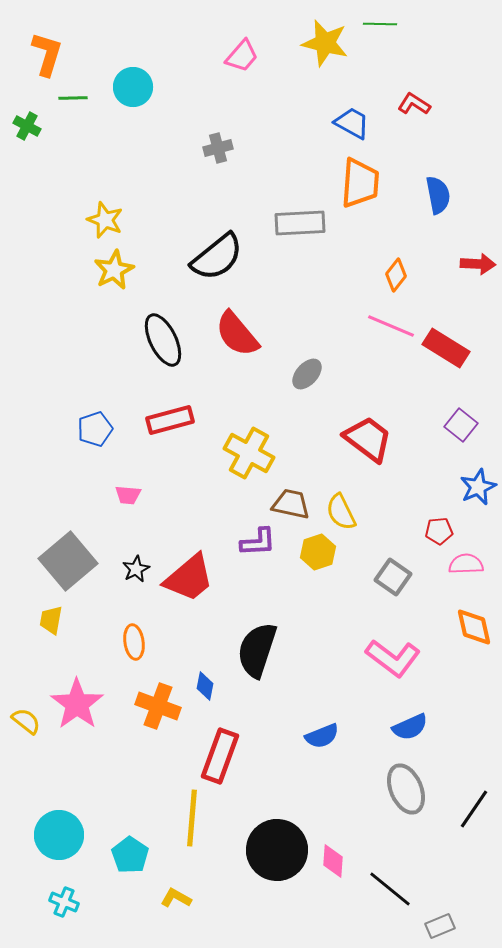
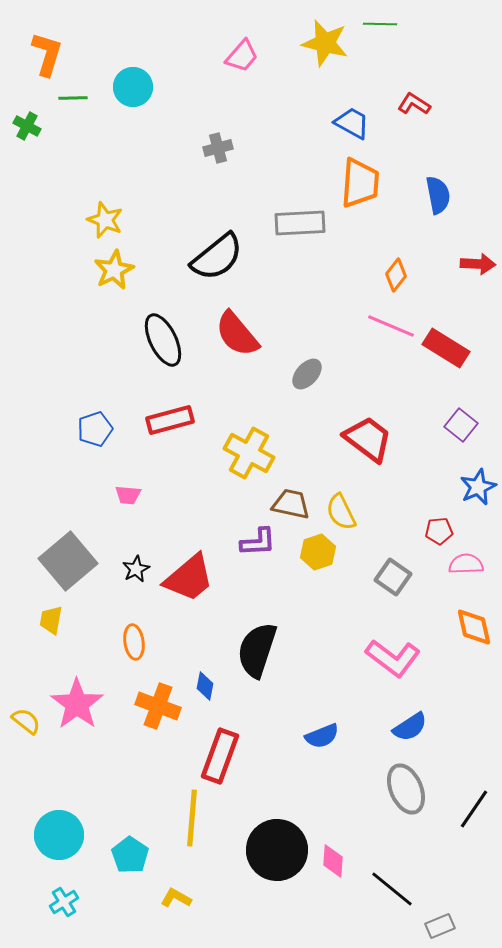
blue semicircle at (410, 727): rotated 9 degrees counterclockwise
black line at (390, 889): moved 2 px right
cyan cross at (64, 902): rotated 36 degrees clockwise
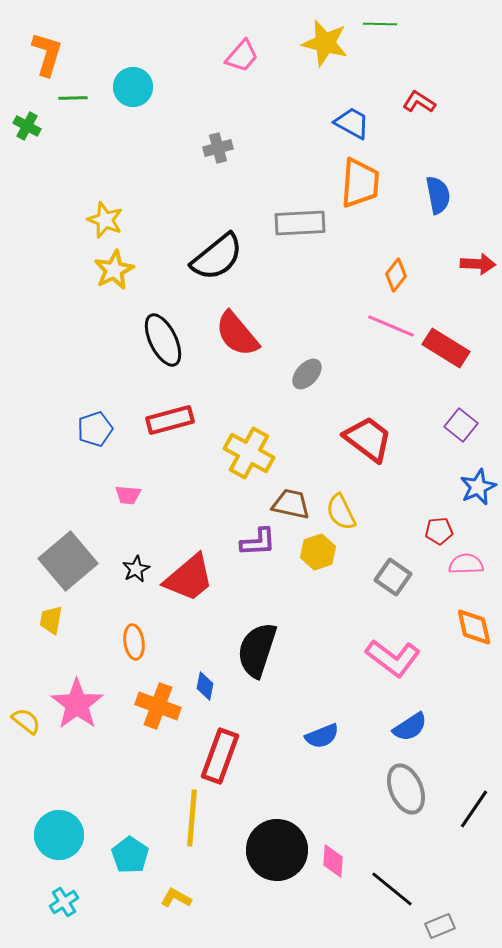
red L-shape at (414, 104): moved 5 px right, 2 px up
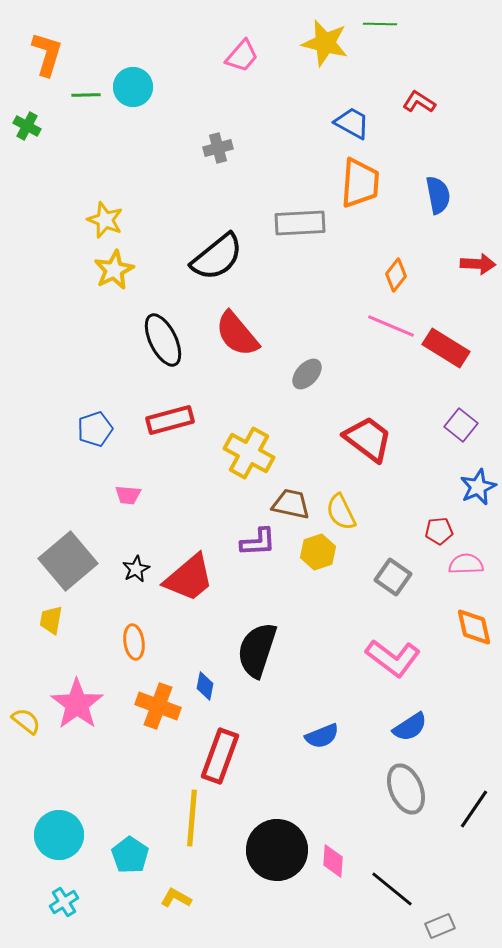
green line at (73, 98): moved 13 px right, 3 px up
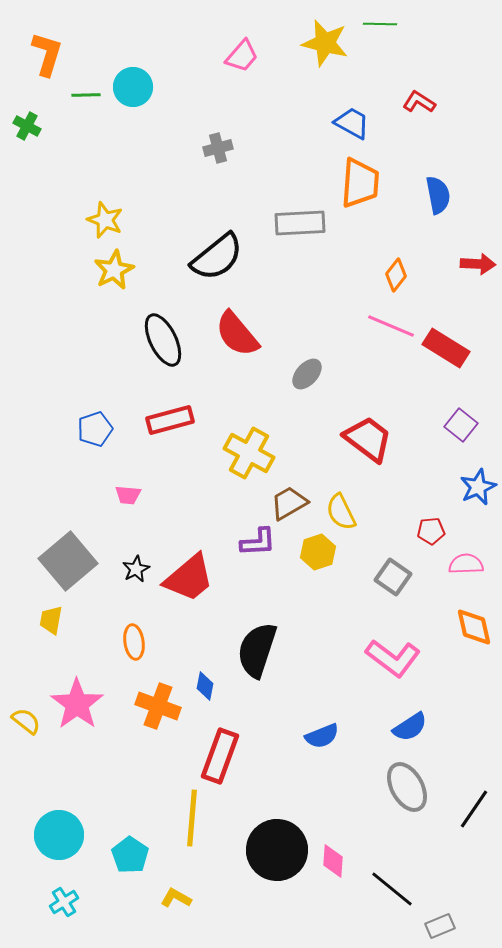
brown trapezoid at (291, 504): moved 2 px left, 1 px up; rotated 42 degrees counterclockwise
red pentagon at (439, 531): moved 8 px left
gray ellipse at (406, 789): moved 1 px right, 2 px up; rotated 6 degrees counterclockwise
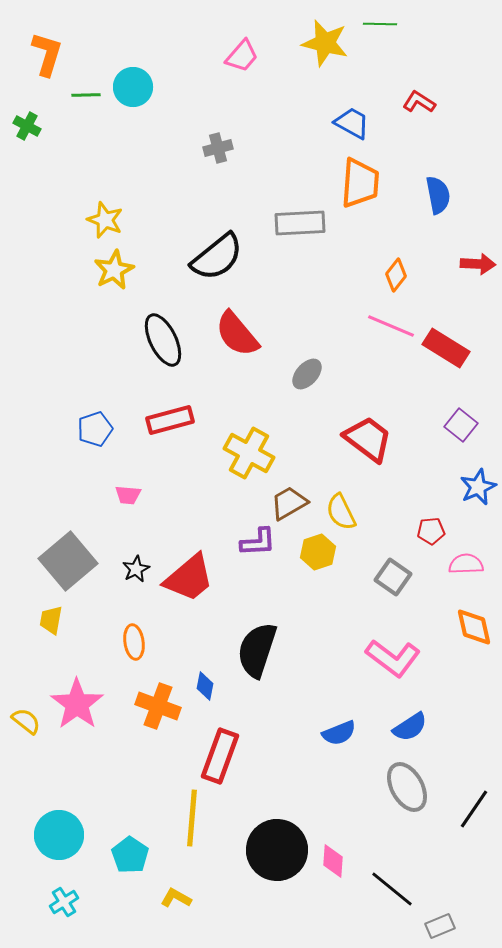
blue semicircle at (322, 736): moved 17 px right, 3 px up
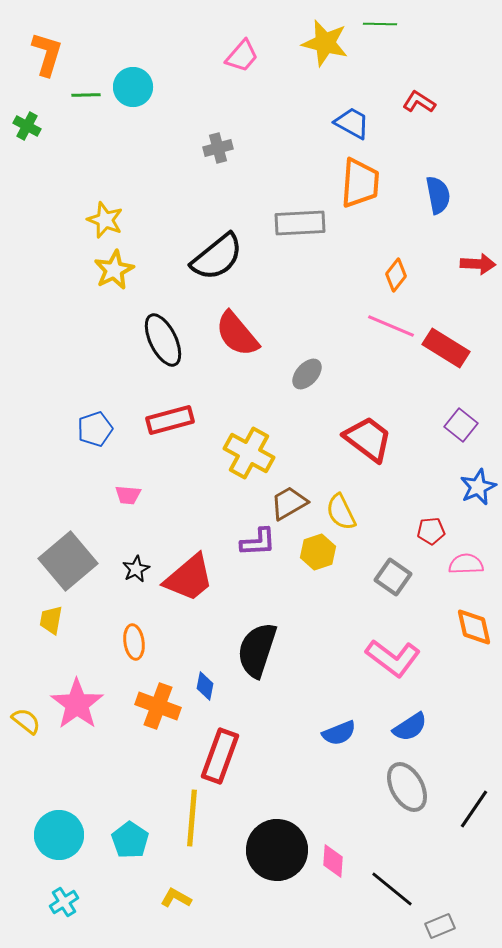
cyan pentagon at (130, 855): moved 15 px up
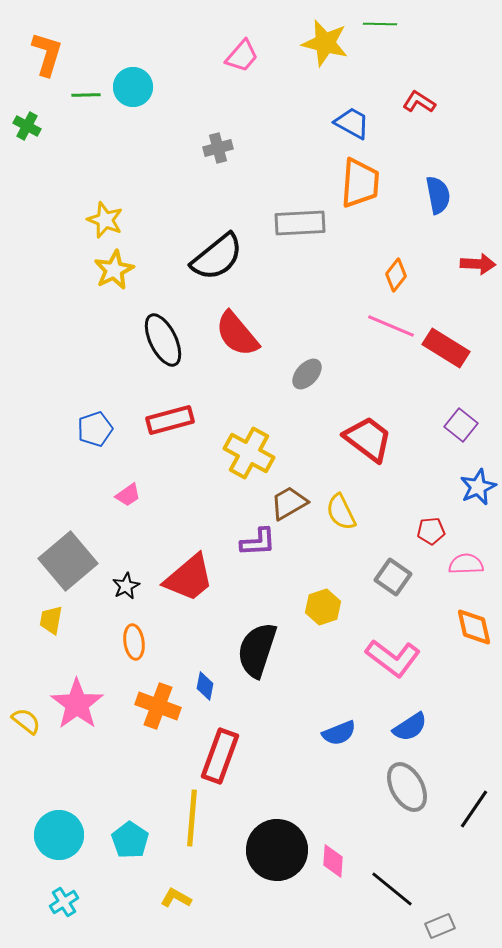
pink trapezoid at (128, 495): rotated 40 degrees counterclockwise
yellow hexagon at (318, 552): moved 5 px right, 55 px down
black star at (136, 569): moved 10 px left, 17 px down
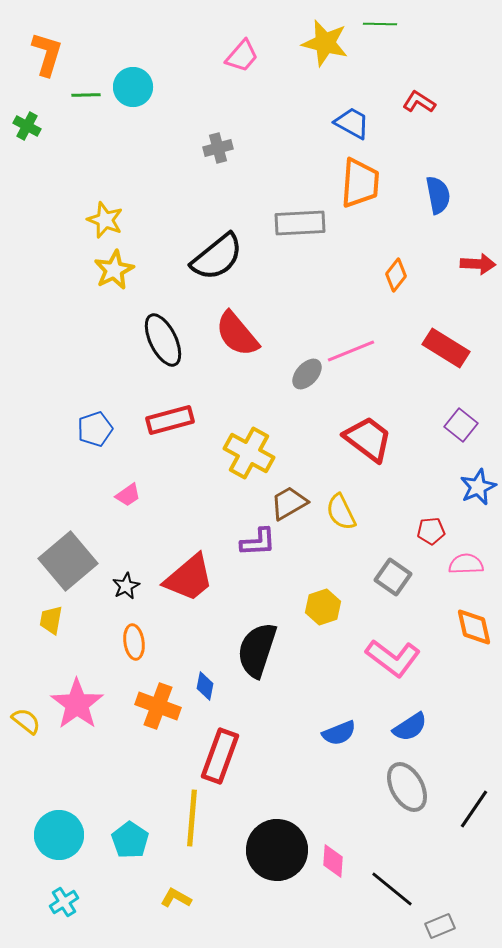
pink line at (391, 326): moved 40 px left, 25 px down; rotated 45 degrees counterclockwise
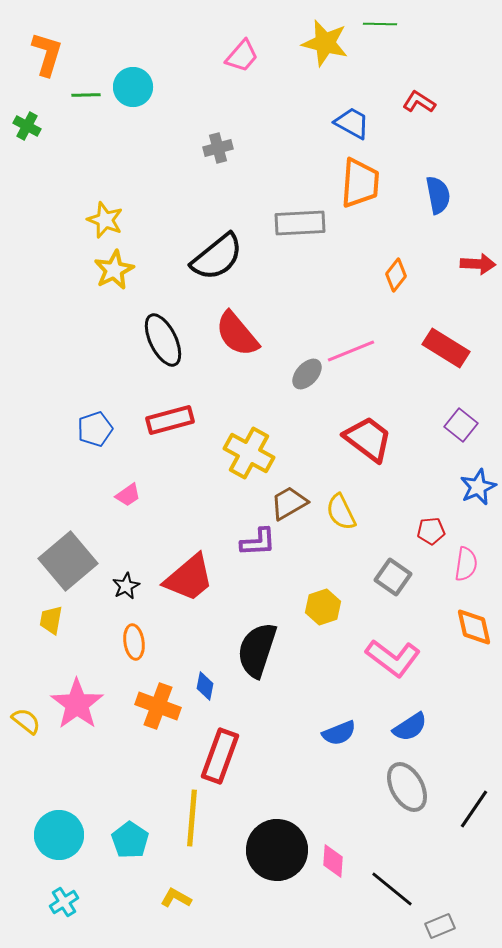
pink semicircle at (466, 564): rotated 100 degrees clockwise
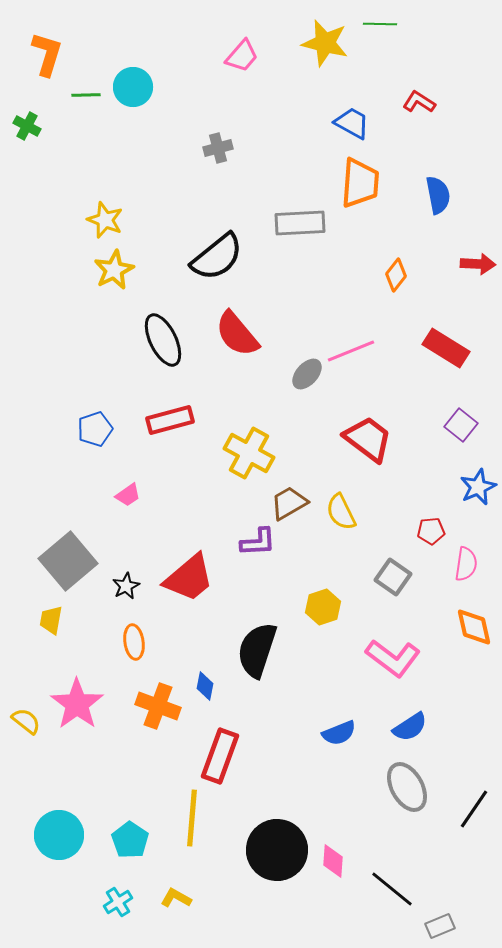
cyan cross at (64, 902): moved 54 px right
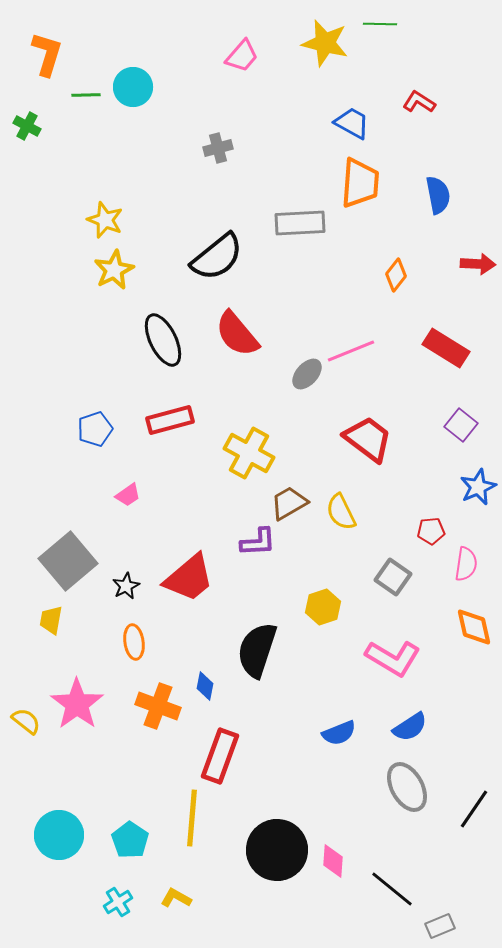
pink L-shape at (393, 658): rotated 6 degrees counterclockwise
